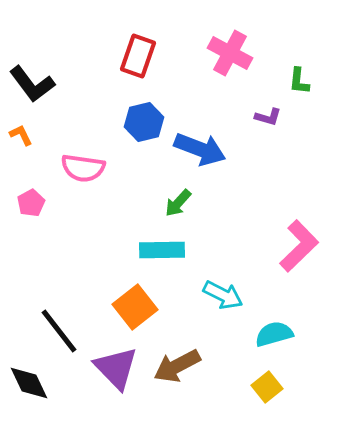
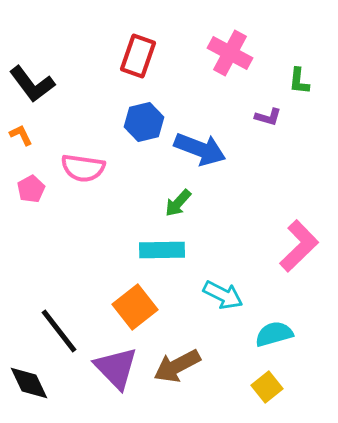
pink pentagon: moved 14 px up
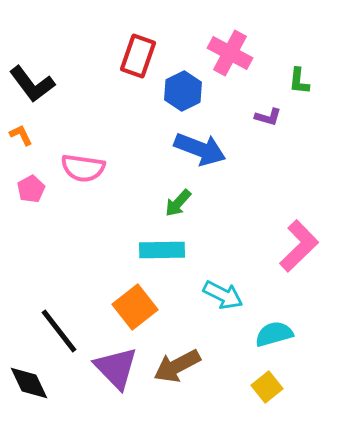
blue hexagon: moved 39 px right, 31 px up; rotated 12 degrees counterclockwise
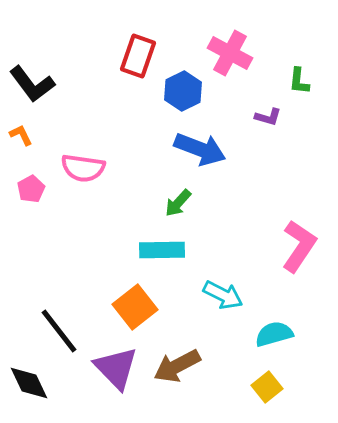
pink L-shape: rotated 12 degrees counterclockwise
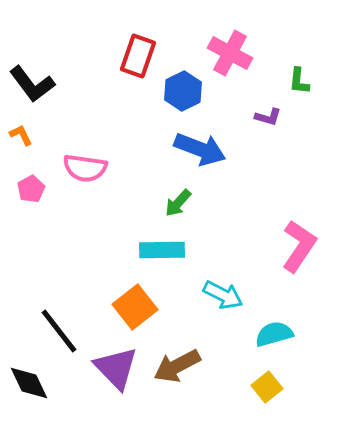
pink semicircle: moved 2 px right
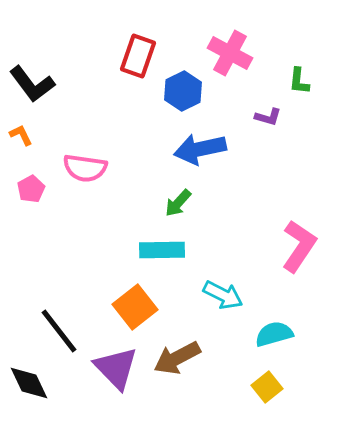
blue arrow: rotated 147 degrees clockwise
brown arrow: moved 8 px up
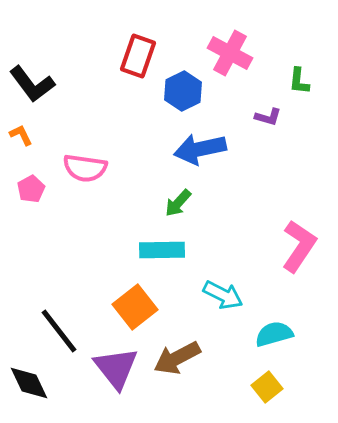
purple triangle: rotated 6 degrees clockwise
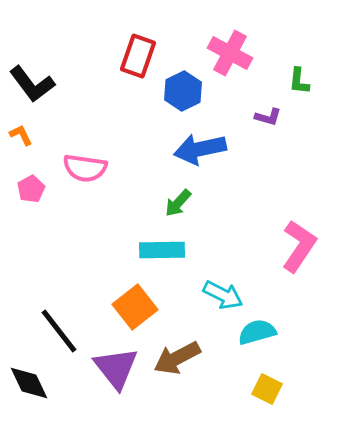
cyan semicircle: moved 17 px left, 2 px up
yellow square: moved 2 px down; rotated 24 degrees counterclockwise
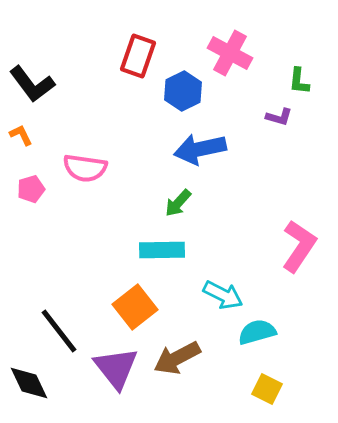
purple L-shape: moved 11 px right
pink pentagon: rotated 12 degrees clockwise
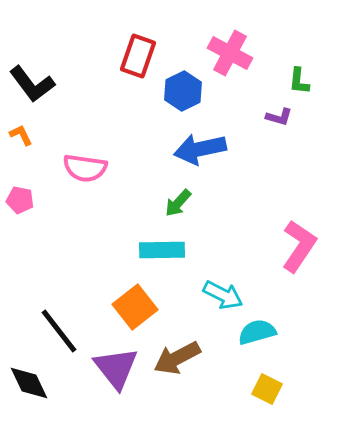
pink pentagon: moved 11 px left, 11 px down; rotated 28 degrees clockwise
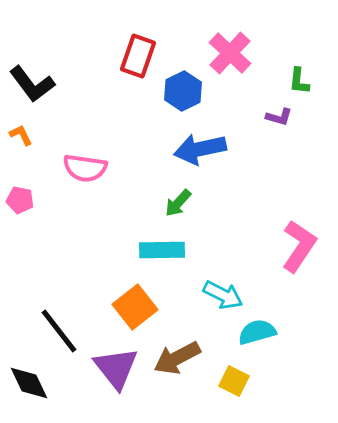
pink cross: rotated 15 degrees clockwise
yellow square: moved 33 px left, 8 px up
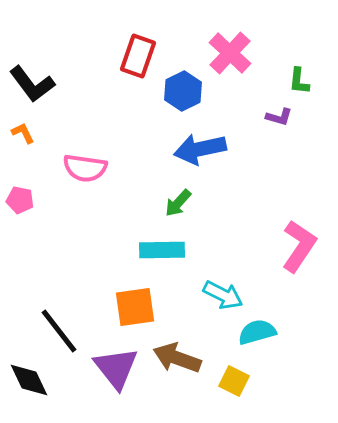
orange L-shape: moved 2 px right, 2 px up
orange square: rotated 30 degrees clockwise
brown arrow: rotated 48 degrees clockwise
black diamond: moved 3 px up
